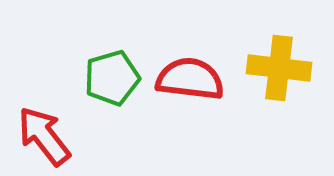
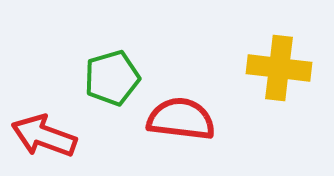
red semicircle: moved 9 px left, 40 px down
red arrow: rotated 32 degrees counterclockwise
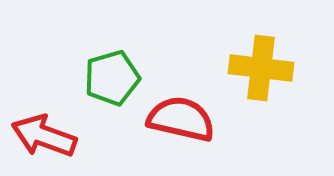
yellow cross: moved 18 px left
red semicircle: rotated 6 degrees clockwise
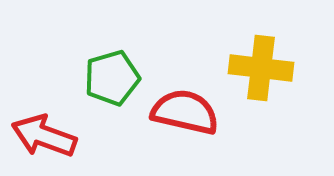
red semicircle: moved 4 px right, 7 px up
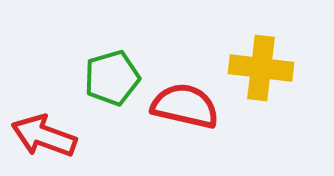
red semicircle: moved 6 px up
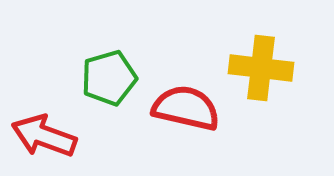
green pentagon: moved 3 px left
red semicircle: moved 1 px right, 2 px down
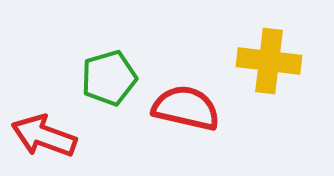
yellow cross: moved 8 px right, 7 px up
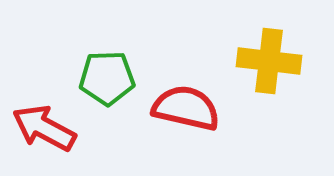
green pentagon: moved 2 px left; rotated 14 degrees clockwise
red arrow: moved 8 px up; rotated 8 degrees clockwise
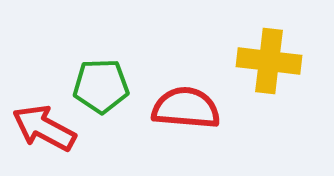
green pentagon: moved 6 px left, 8 px down
red semicircle: rotated 8 degrees counterclockwise
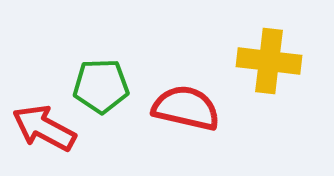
red semicircle: rotated 8 degrees clockwise
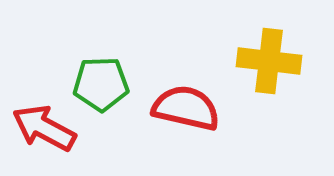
green pentagon: moved 2 px up
